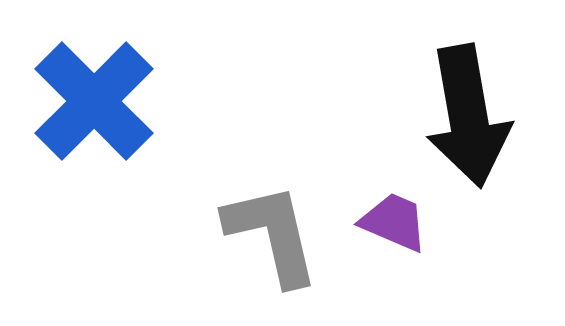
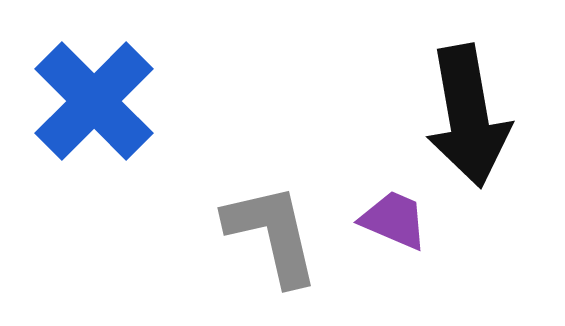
purple trapezoid: moved 2 px up
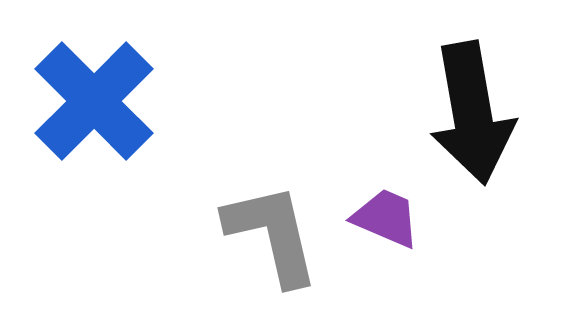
black arrow: moved 4 px right, 3 px up
purple trapezoid: moved 8 px left, 2 px up
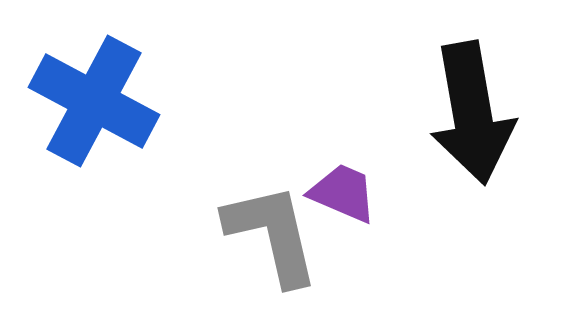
blue cross: rotated 17 degrees counterclockwise
purple trapezoid: moved 43 px left, 25 px up
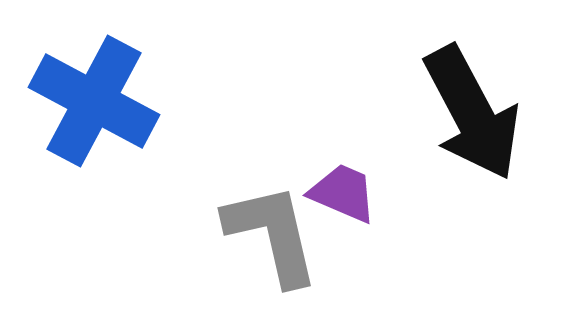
black arrow: rotated 18 degrees counterclockwise
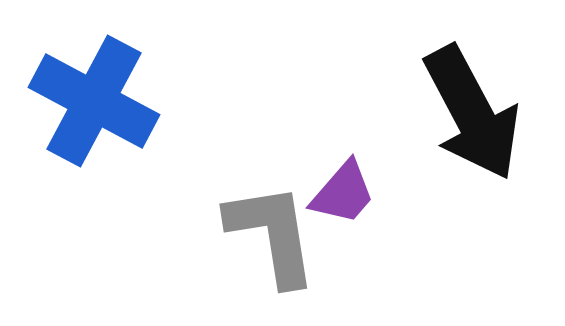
purple trapezoid: rotated 108 degrees clockwise
gray L-shape: rotated 4 degrees clockwise
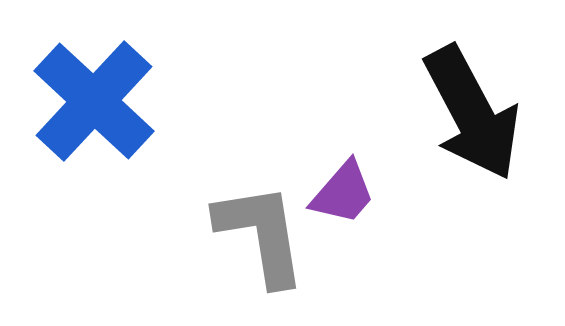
blue cross: rotated 15 degrees clockwise
gray L-shape: moved 11 px left
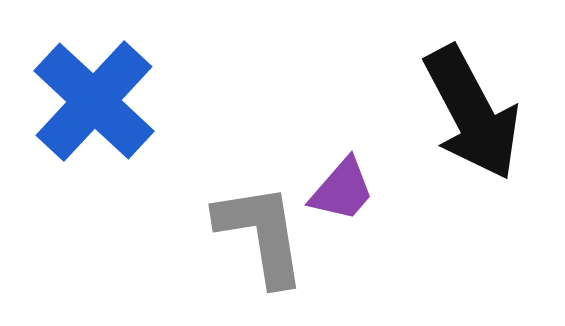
purple trapezoid: moved 1 px left, 3 px up
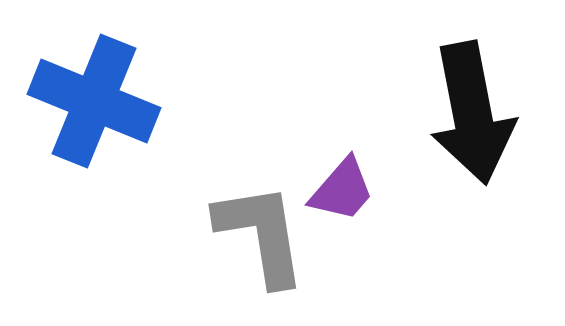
blue cross: rotated 21 degrees counterclockwise
black arrow: rotated 17 degrees clockwise
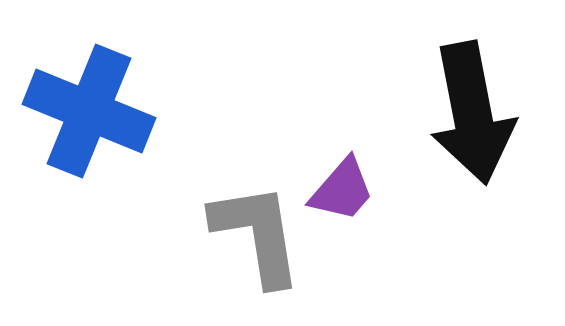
blue cross: moved 5 px left, 10 px down
gray L-shape: moved 4 px left
